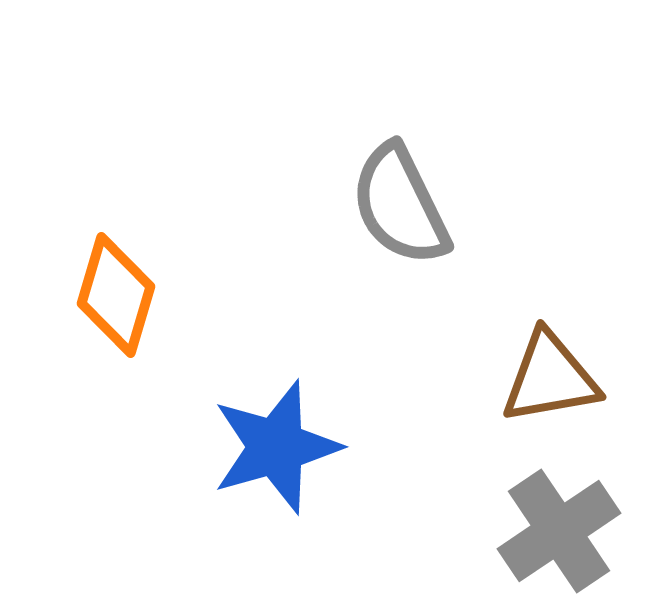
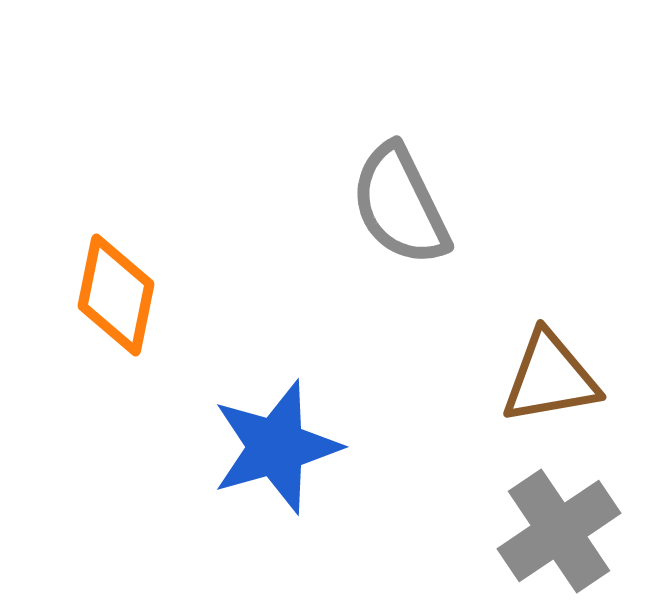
orange diamond: rotated 5 degrees counterclockwise
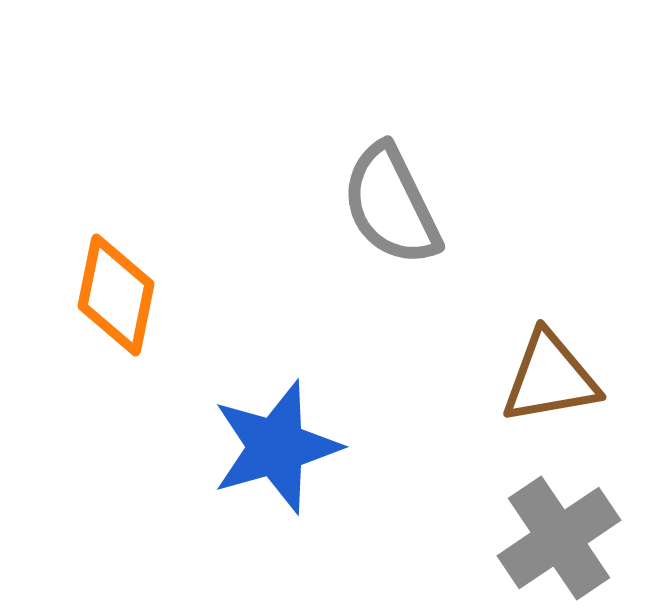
gray semicircle: moved 9 px left
gray cross: moved 7 px down
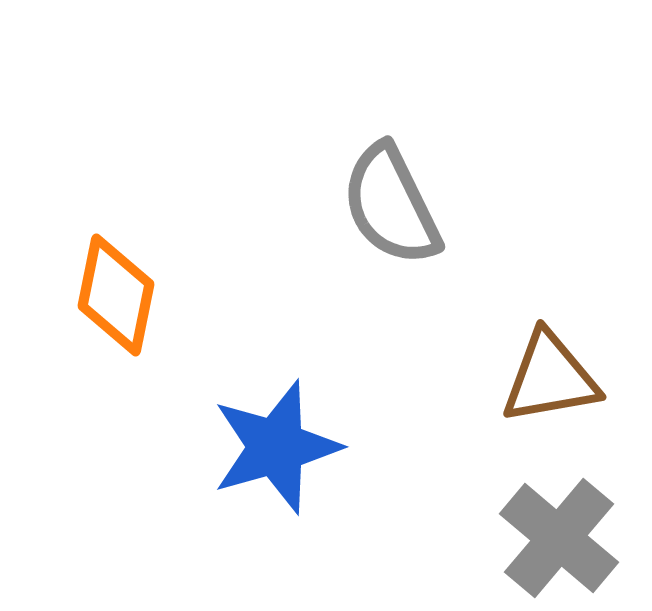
gray cross: rotated 16 degrees counterclockwise
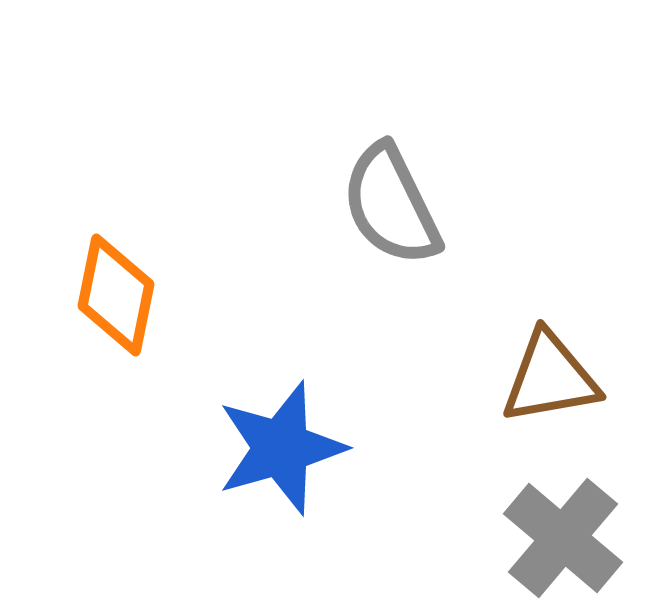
blue star: moved 5 px right, 1 px down
gray cross: moved 4 px right
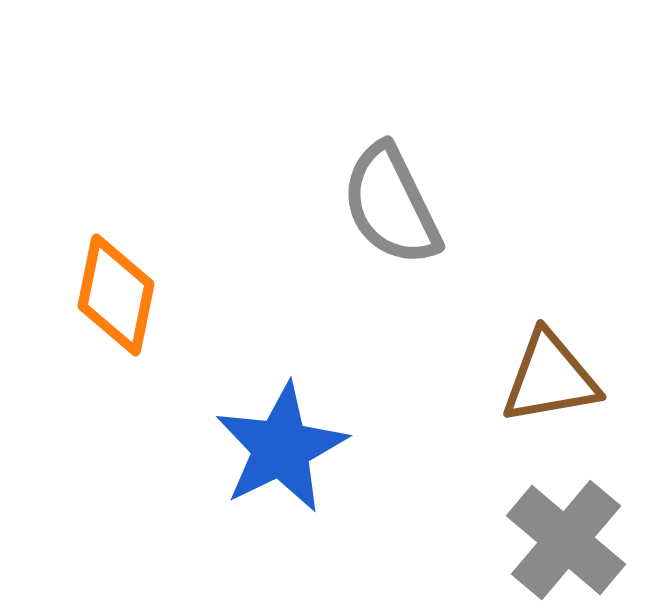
blue star: rotated 10 degrees counterclockwise
gray cross: moved 3 px right, 2 px down
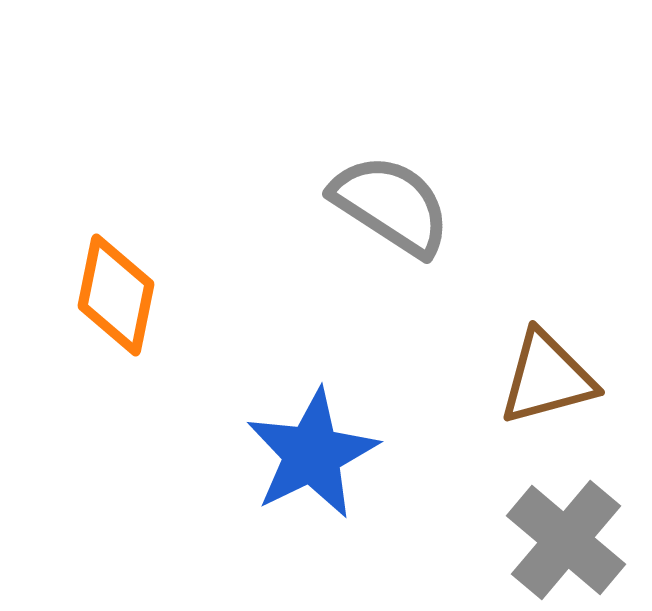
gray semicircle: rotated 149 degrees clockwise
brown triangle: moved 3 px left; rotated 5 degrees counterclockwise
blue star: moved 31 px right, 6 px down
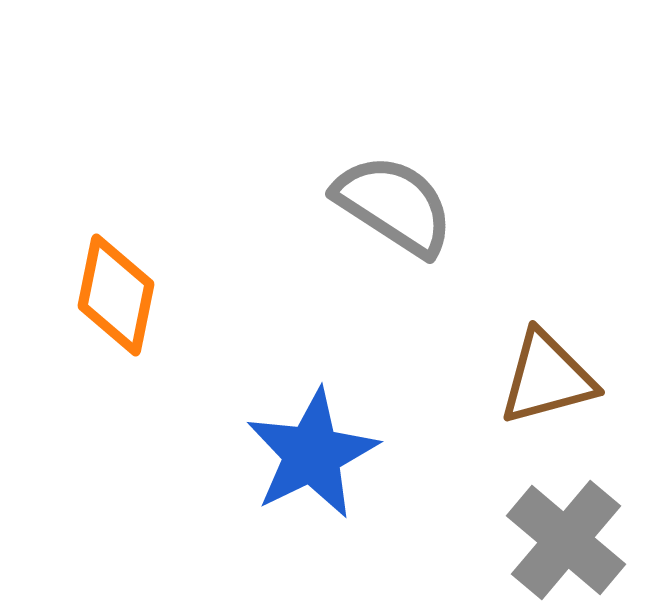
gray semicircle: moved 3 px right
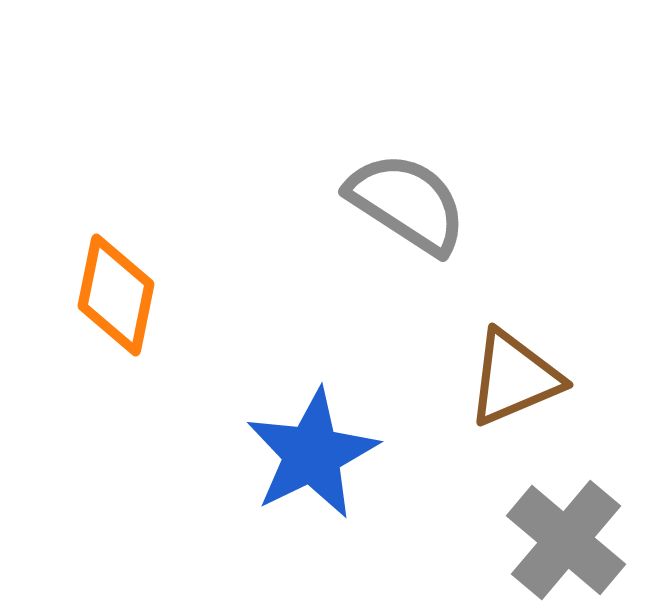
gray semicircle: moved 13 px right, 2 px up
brown triangle: moved 33 px left; rotated 8 degrees counterclockwise
